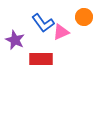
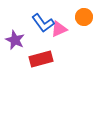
pink triangle: moved 2 px left, 3 px up
red rectangle: rotated 15 degrees counterclockwise
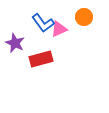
purple star: moved 3 px down
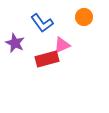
blue L-shape: moved 1 px left
pink triangle: moved 3 px right, 16 px down
red rectangle: moved 6 px right
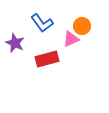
orange circle: moved 2 px left, 9 px down
pink triangle: moved 9 px right, 6 px up
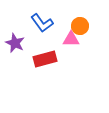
orange circle: moved 2 px left
pink triangle: rotated 24 degrees clockwise
red rectangle: moved 2 px left
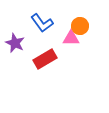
pink triangle: moved 1 px up
red rectangle: rotated 15 degrees counterclockwise
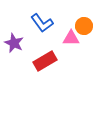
orange circle: moved 4 px right
purple star: moved 1 px left
red rectangle: moved 2 px down
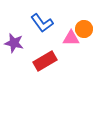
orange circle: moved 3 px down
purple star: rotated 12 degrees counterclockwise
